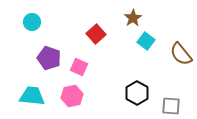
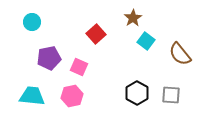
brown semicircle: moved 1 px left
purple pentagon: rotated 30 degrees counterclockwise
gray square: moved 11 px up
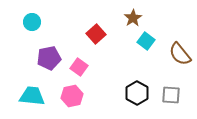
pink square: rotated 12 degrees clockwise
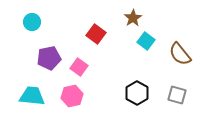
red square: rotated 12 degrees counterclockwise
gray square: moved 6 px right; rotated 12 degrees clockwise
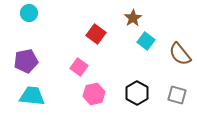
cyan circle: moved 3 px left, 9 px up
purple pentagon: moved 23 px left, 3 px down
pink hexagon: moved 22 px right, 2 px up
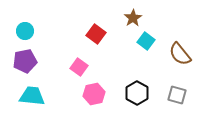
cyan circle: moved 4 px left, 18 px down
purple pentagon: moved 1 px left
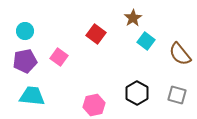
pink square: moved 20 px left, 10 px up
pink hexagon: moved 11 px down
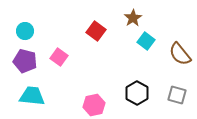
red square: moved 3 px up
purple pentagon: rotated 25 degrees clockwise
